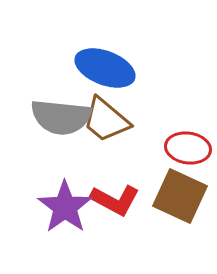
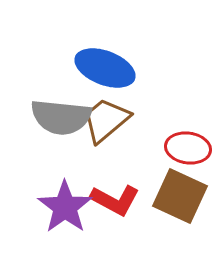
brown trapezoid: rotated 100 degrees clockwise
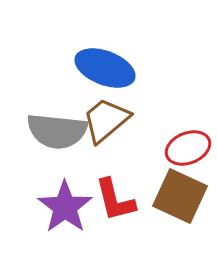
gray semicircle: moved 4 px left, 14 px down
red ellipse: rotated 30 degrees counterclockwise
red L-shape: rotated 48 degrees clockwise
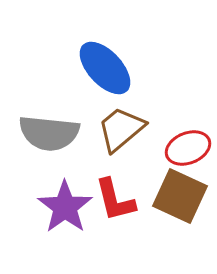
blue ellipse: rotated 26 degrees clockwise
brown trapezoid: moved 15 px right, 9 px down
gray semicircle: moved 8 px left, 2 px down
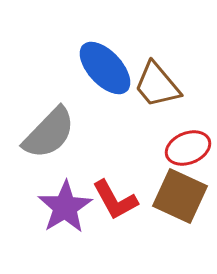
brown trapezoid: moved 36 px right, 44 px up; rotated 90 degrees counterclockwise
gray semicircle: rotated 52 degrees counterclockwise
red L-shape: rotated 15 degrees counterclockwise
purple star: rotated 4 degrees clockwise
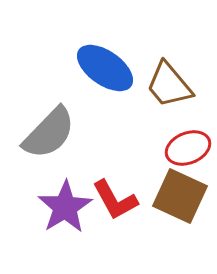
blue ellipse: rotated 12 degrees counterclockwise
brown trapezoid: moved 12 px right
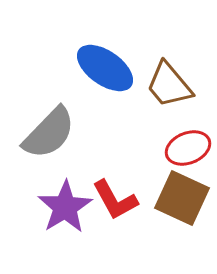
brown square: moved 2 px right, 2 px down
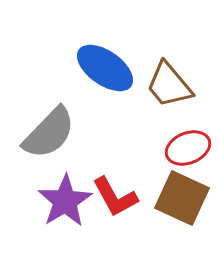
red L-shape: moved 3 px up
purple star: moved 6 px up
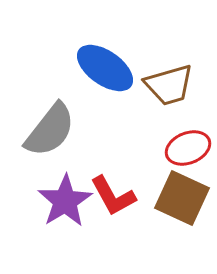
brown trapezoid: rotated 66 degrees counterclockwise
gray semicircle: moved 1 px right, 3 px up; rotated 6 degrees counterclockwise
red L-shape: moved 2 px left, 1 px up
